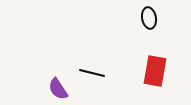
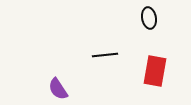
black line: moved 13 px right, 18 px up; rotated 20 degrees counterclockwise
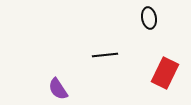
red rectangle: moved 10 px right, 2 px down; rotated 16 degrees clockwise
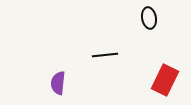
red rectangle: moved 7 px down
purple semicircle: moved 6 px up; rotated 40 degrees clockwise
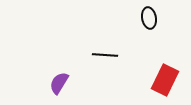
black line: rotated 10 degrees clockwise
purple semicircle: moved 1 px right; rotated 25 degrees clockwise
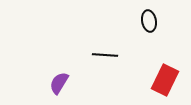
black ellipse: moved 3 px down
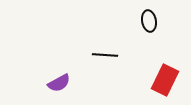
purple semicircle: rotated 150 degrees counterclockwise
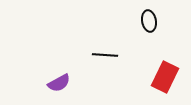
red rectangle: moved 3 px up
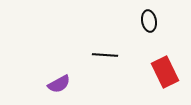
red rectangle: moved 5 px up; rotated 52 degrees counterclockwise
purple semicircle: moved 1 px down
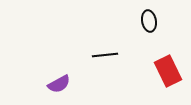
black line: rotated 10 degrees counterclockwise
red rectangle: moved 3 px right, 1 px up
